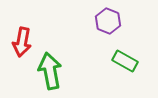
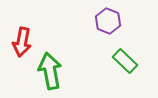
green rectangle: rotated 15 degrees clockwise
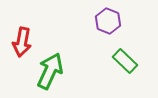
green arrow: rotated 36 degrees clockwise
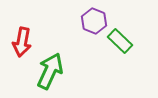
purple hexagon: moved 14 px left
green rectangle: moved 5 px left, 20 px up
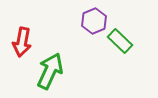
purple hexagon: rotated 15 degrees clockwise
